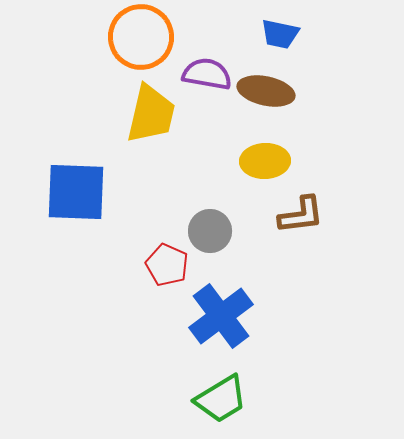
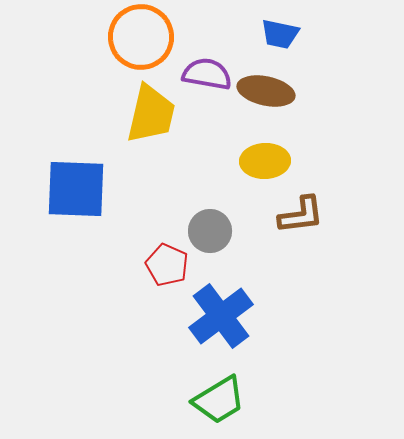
blue square: moved 3 px up
green trapezoid: moved 2 px left, 1 px down
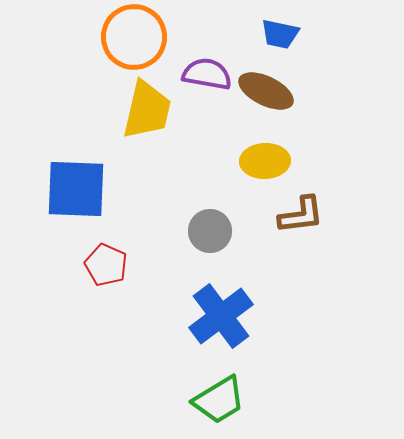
orange circle: moved 7 px left
brown ellipse: rotated 14 degrees clockwise
yellow trapezoid: moved 4 px left, 4 px up
red pentagon: moved 61 px left
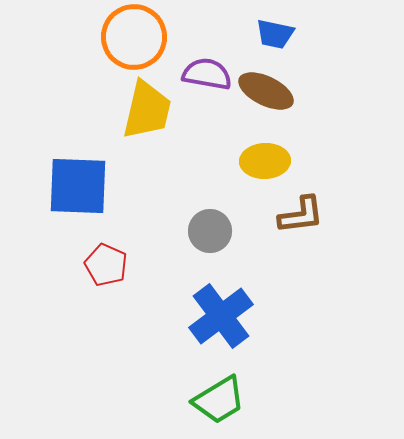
blue trapezoid: moved 5 px left
blue square: moved 2 px right, 3 px up
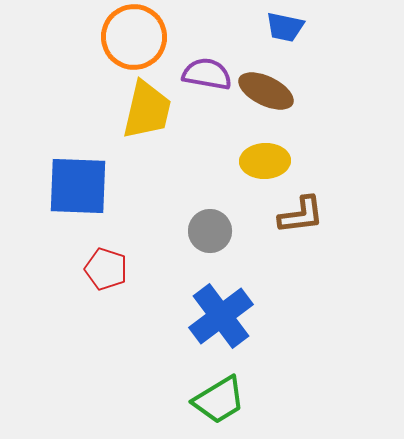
blue trapezoid: moved 10 px right, 7 px up
red pentagon: moved 4 px down; rotated 6 degrees counterclockwise
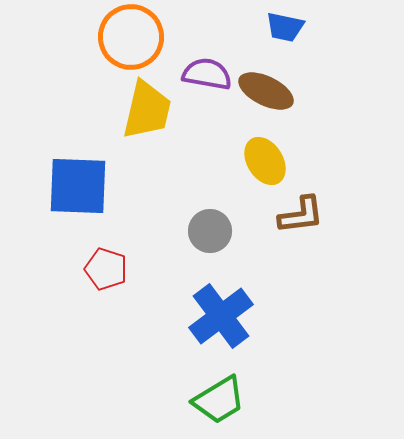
orange circle: moved 3 px left
yellow ellipse: rotated 60 degrees clockwise
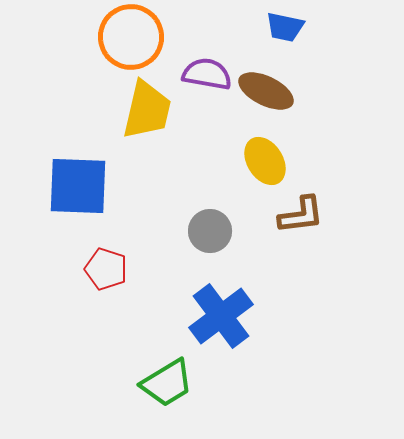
green trapezoid: moved 52 px left, 17 px up
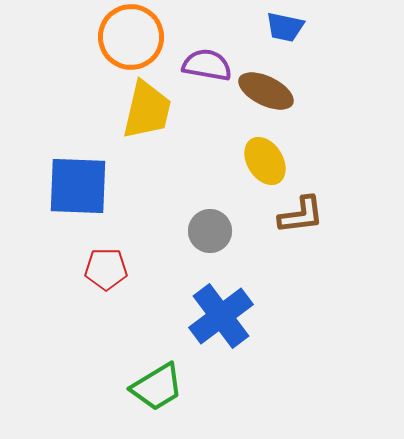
purple semicircle: moved 9 px up
red pentagon: rotated 18 degrees counterclockwise
green trapezoid: moved 10 px left, 4 px down
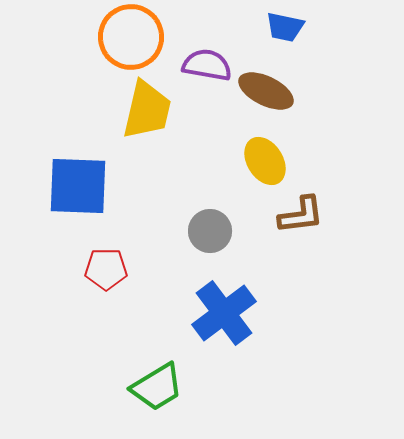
blue cross: moved 3 px right, 3 px up
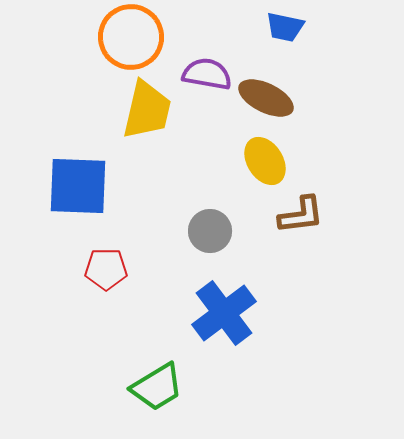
purple semicircle: moved 9 px down
brown ellipse: moved 7 px down
